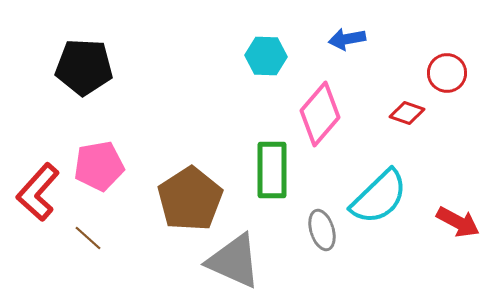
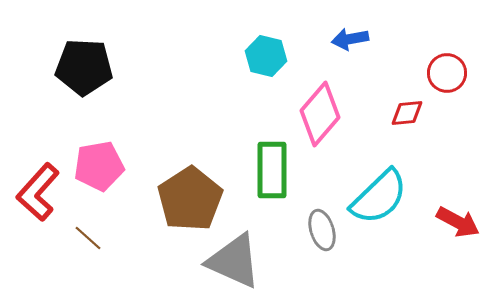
blue arrow: moved 3 px right
cyan hexagon: rotated 12 degrees clockwise
red diamond: rotated 24 degrees counterclockwise
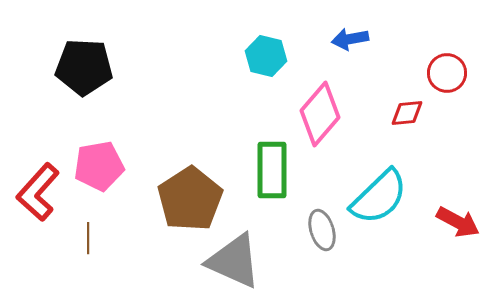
brown line: rotated 48 degrees clockwise
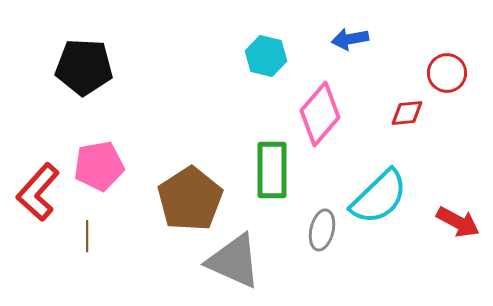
gray ellipse: rotated 30 degrees clockwise
brown line: moved 1 px left, 2 px up
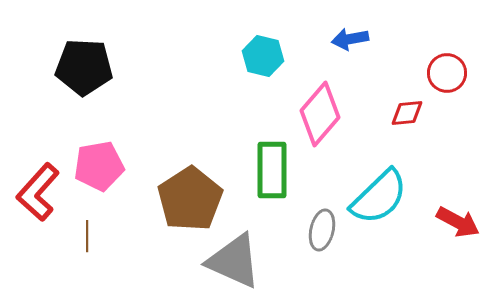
cyan hexagon: moved 3 px left
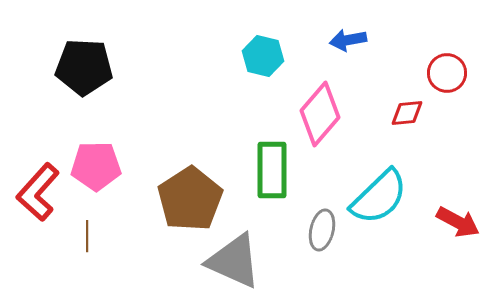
blue arrow: moved 2 px left, 1 px down
pink pentagon: moved 3 px left; rotated 9 degrees clockwise
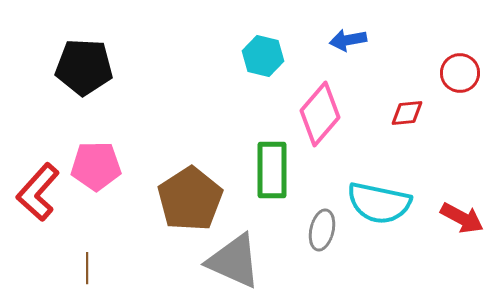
red circle: moved 13 px right
cyan semicircle: moved 6 px down; rotated 56 degrees clockwise
red arrow: moved 4 px right, 4 px up
brown line: moved 32 px down
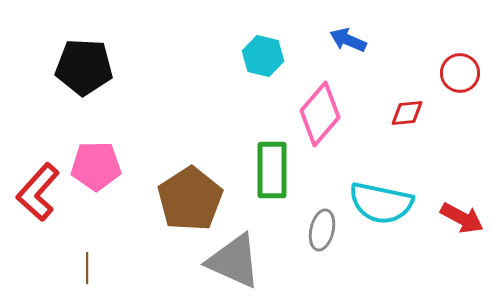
blue arrow: rotated 33 degrees clockwise
cyan semicircle: moved 2 px right
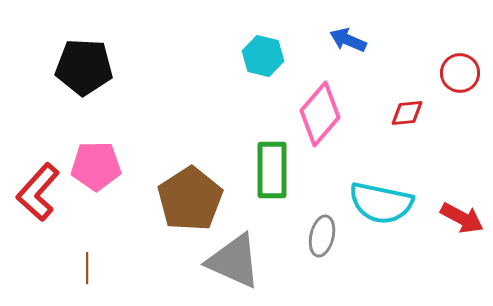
gray ellipse: moved 6 px down
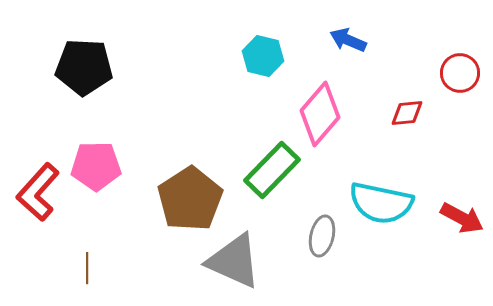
green rectangle: rotated 44 degrees clockwise
